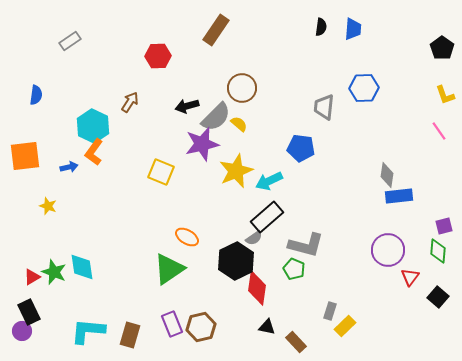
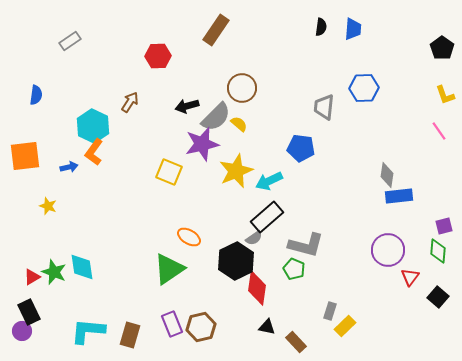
yellow square at (161, 172): moved 8 px right
orange ellipse at (187, 237): moved 2 px right
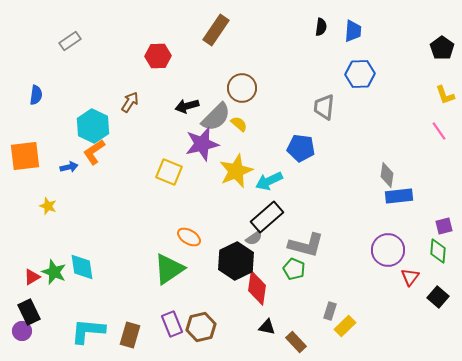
blue trapezoid at (353, 29): moved 2 px down
blue hexagon at (364, 88): moved 4 px left, 14 px up
orange L-shape at (94, 152): rotated 20 degrees clockwise
